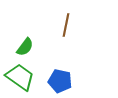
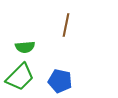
green semicircle: rotated 48 degrees clockwise
green trapezoid: rotated 100 degrees clockwise
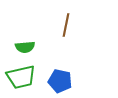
green trapezoid: moved 1 px right; rotated 32 degrees clockwise
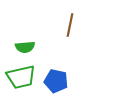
brown line: moved 4 px right
blue pentagon: moved 4 px left
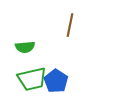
green trapezoid: moved 11 px right, 2 px down
blue pentagon: rotated 20 degrees clockwise
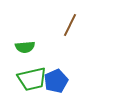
brown line: rotated 15 degrees clockwise
blue pentagon: rotated 15 degrees clockwise
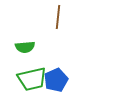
brown line: moved 12 px left, 8 px up; rotated 20 degrees counterclockwise
blue pentagon: moved 1 px up
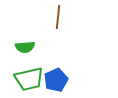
green trapezoid: moved 3 px left
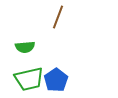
brown line: rotated 15 degrees clockwise
blue pentagon: rotated 10 degrees counterclockwise
